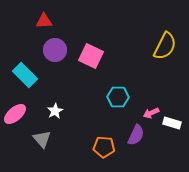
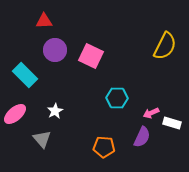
cyan hexagon: moved 1 px left, 1 px down
purple semicircle: moved 6 px right, 2 px down
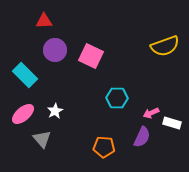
yellow semicircle: rotated 44 degrees clockwise
pink ellipse: moved 8 px right
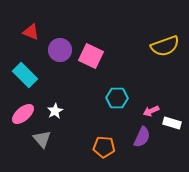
red triangle: moved 13 px left, 11 px down; rotated 24 degrees clockwise
purple circle: moved 5 px right
pink arrow: moved 2 px up
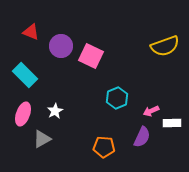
purple circle: moved 1 px right, 4 px up
cyan hexagon: rotated 25 degrees counterclockwise
pink ellipse: rotated 30 degrees counterclockwise
white rectangle: rotated 18 degrees counterclockwise
gray triangle: rotated 42 degrees clockwise
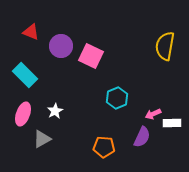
yellow semicircle: rotated 120 degrees clockwise
pink arrow: moved 2 px right, 3 px down
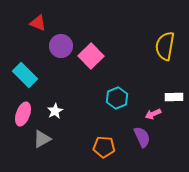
red triangle: moved 7 px right, 9 px up
pink square: rotated 20 degrees clockwise
white rectangle: moved 2 px right, 26 px up
purple semicircle: rotated 50 degrees counterclockwise
